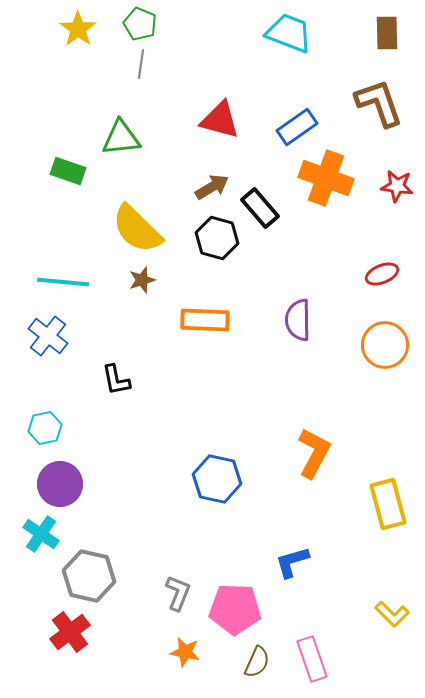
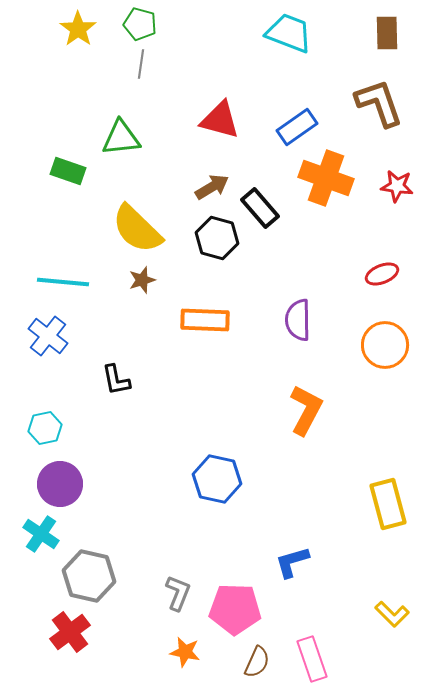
green pentagon: rotated 8 degrees counterclockwise
orange L-shape: moved 8 px left, 43 px up
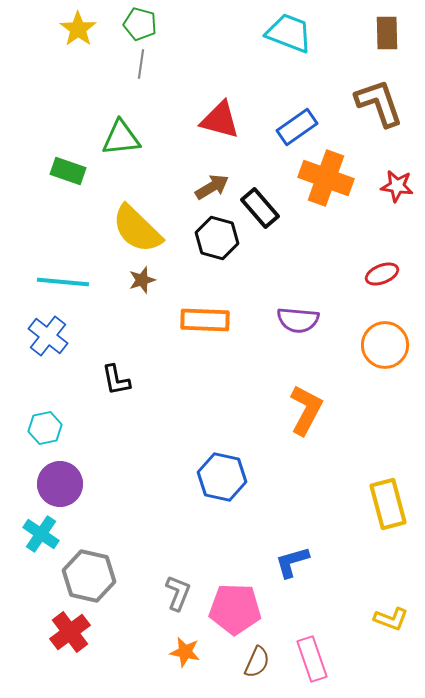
purple semicircle: rotated 84 degrees counterclockwise
blue hexagon: moved 5 px right, 2 px up
yellow L-shape: moved 1 px left, 5 px down; rotated 24 degrees counterclockwise
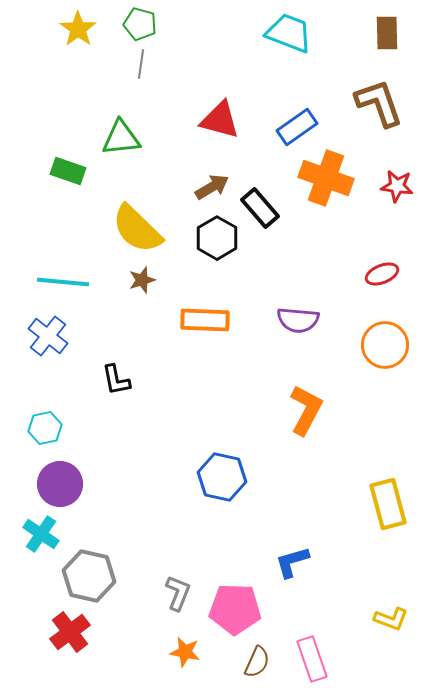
black hexagon: rotated 15 degrees clockwise
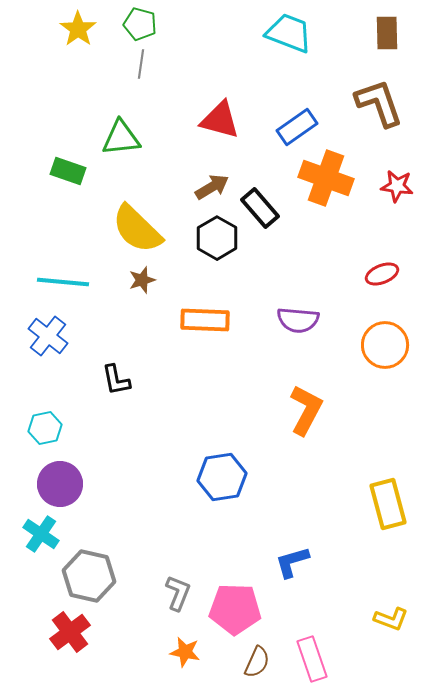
blue hexagon: rotated 21 degrees counterclockwise
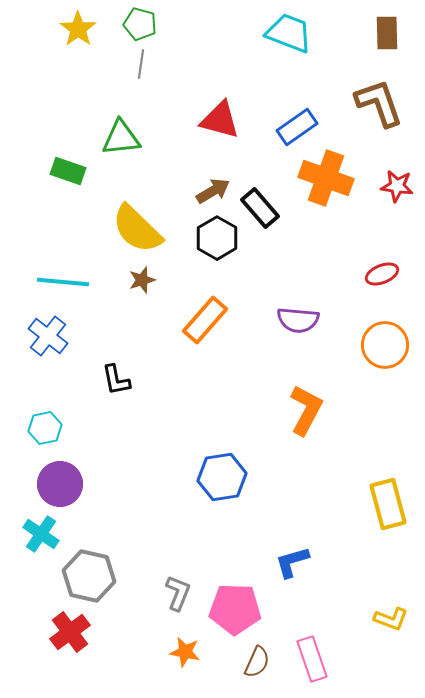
brown arrow: moved 1 px right, 4 px down
orange rectangle: rotated 51 degrees counterclockwise
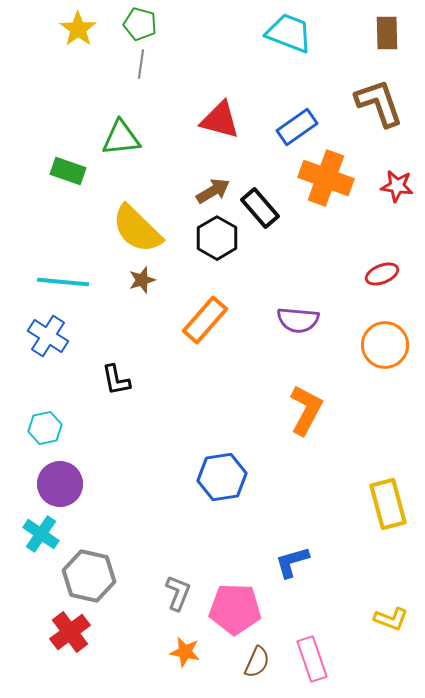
blue cross: rotated 6 degrees counterclockwise
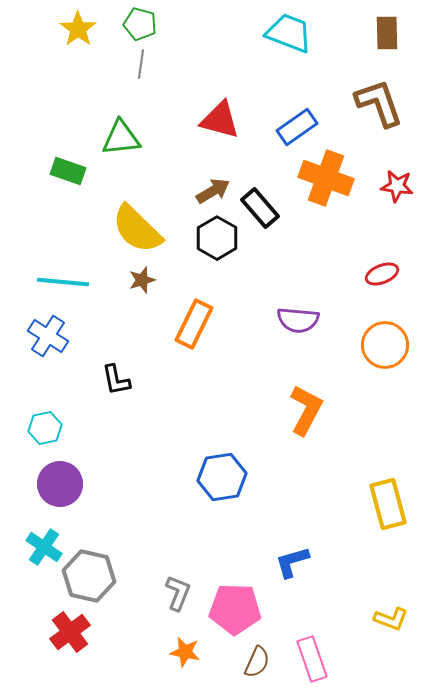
orange rectangle: moved 11 px left, 4 px down; rotated 15 degrees counterclockwise
cyan cross: moved 3 px right, 13 px down
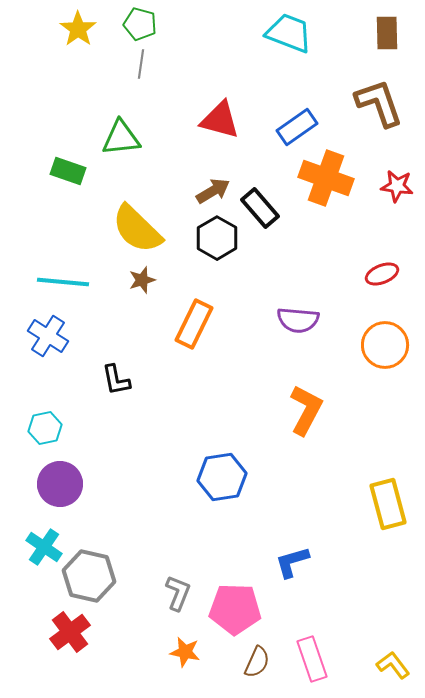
yellow L-shape: moved 2 px right, 46 px down; rotated 148 degrees counterclockwise
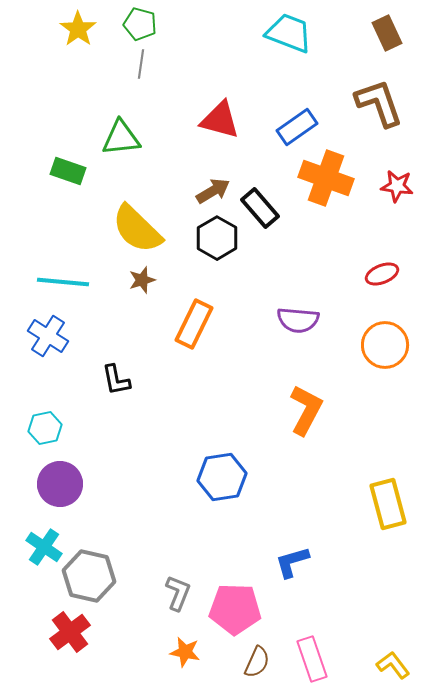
brown rectangle: rotated 24 degrees counterclockwise
